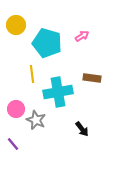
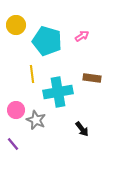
cyan pentagon: moved 2 px up
pink circle: moved 1 px down
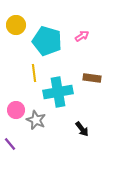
yellow line: moved 2 px right, 1 px up
purple line: moved 3 px left
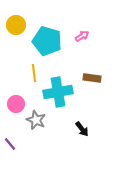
pink circle: moved 6 px up
